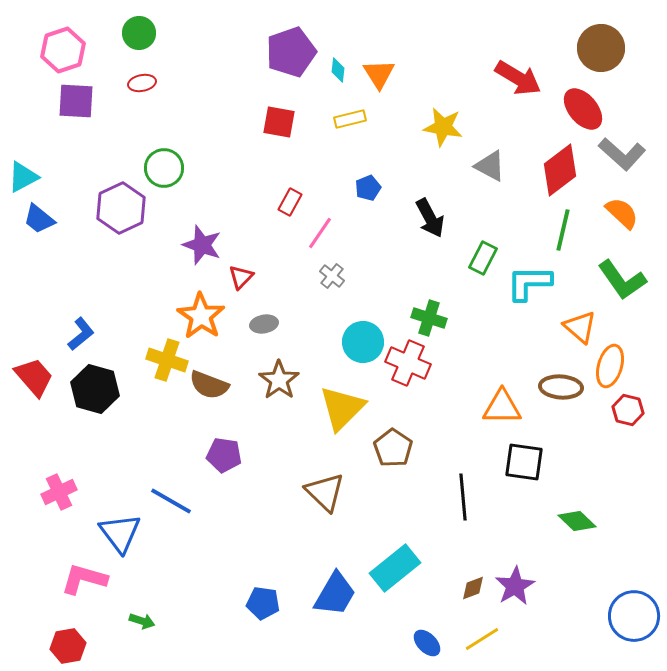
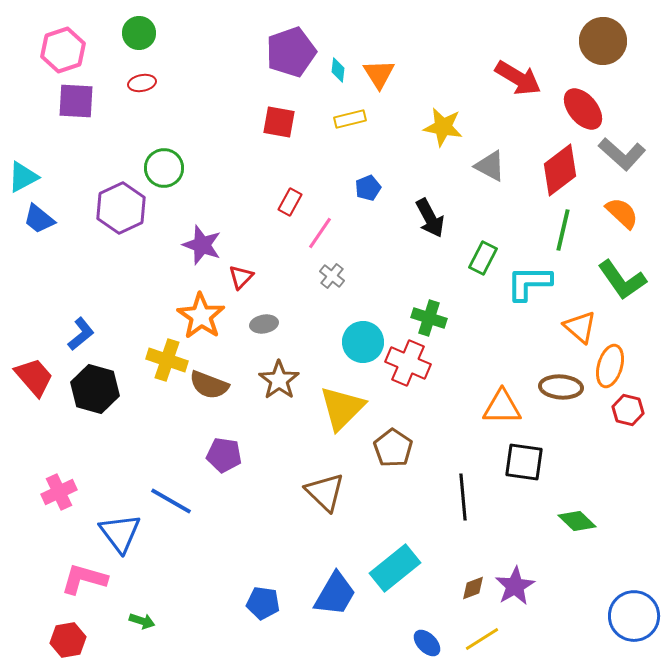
brown circle at (601, 48): moved 2 px right, 7 px up
red hexagon at (68, 646): moved 6 px up
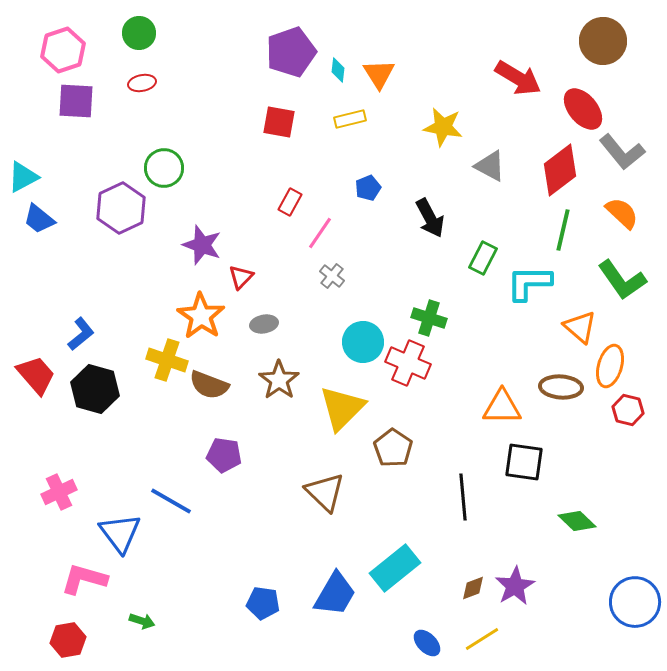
gray L-shape at (622, 154): moved 2 px up; rotated 9 degrees clockwise
red trapezoid at (34, 377): moved 2 px right, 2 px up
blue circle at (634, 616): moved 1 px right, 14 px up
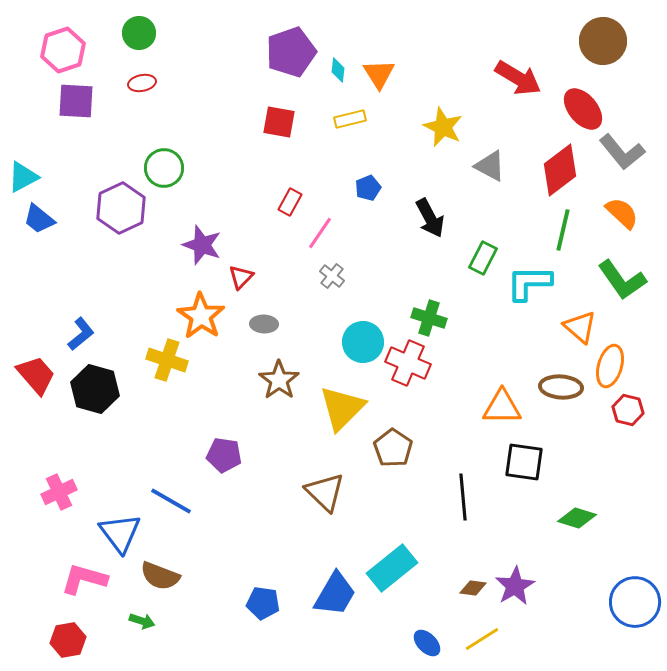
yellow star at (443, 127): rotated 15 degrees clockwise
gray ellipse at (264, 324): rotated 12 degrees clockwise
brown semicircle at (209, 385): moved 49 px left, 191 px down
green diamond at (577, 521): moved 3 px up; rotated 27 degrees counterclockwise
cyan rectangle at (395, 568): moved 3 px left
brown diamond at (473, 588): rotated 28 degrees clockwise
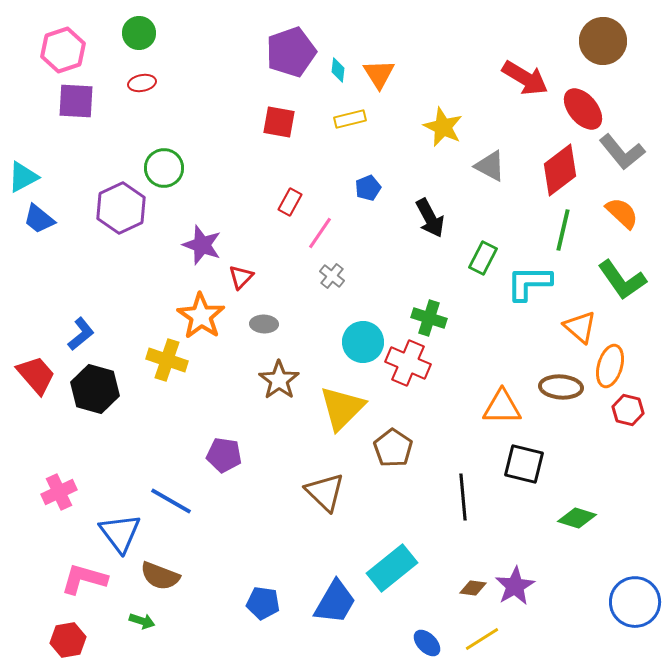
red arrow at (518, 78): moved 7 px right
black square at (524, 462): moved 2 px down; rotated 6 degrees clockwise
blue trapezoid at (335, 594): moved 8 px down
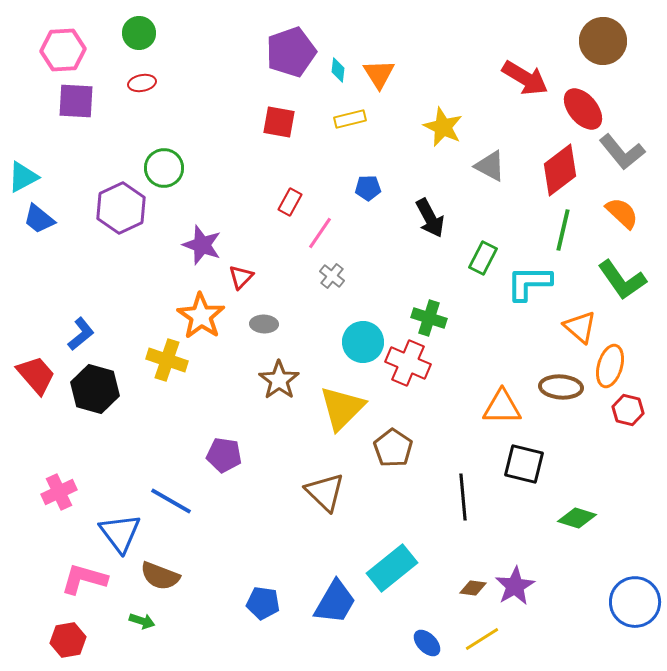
pink hexagon at (63, 50): rotated 15 degrees clockwise
blue pentagon at (368, 188): rotated 20 degrees clockwise
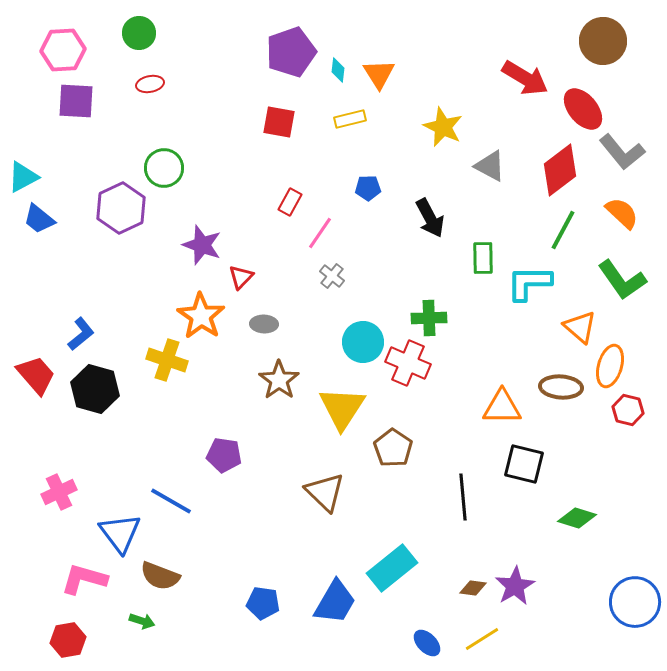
red ellipse at (142, 83): moved 8 px right, 1 px down
green line at (563, 230): rotated 15 degrees clockwise
green rectangle at (483, 258): rotated 28 degrees counterclockwise
green cross at (429, 318): rotated 20 degrees counterclockwise
yellow triangle at (342, 408): rotated 12 degrees counterclockwise
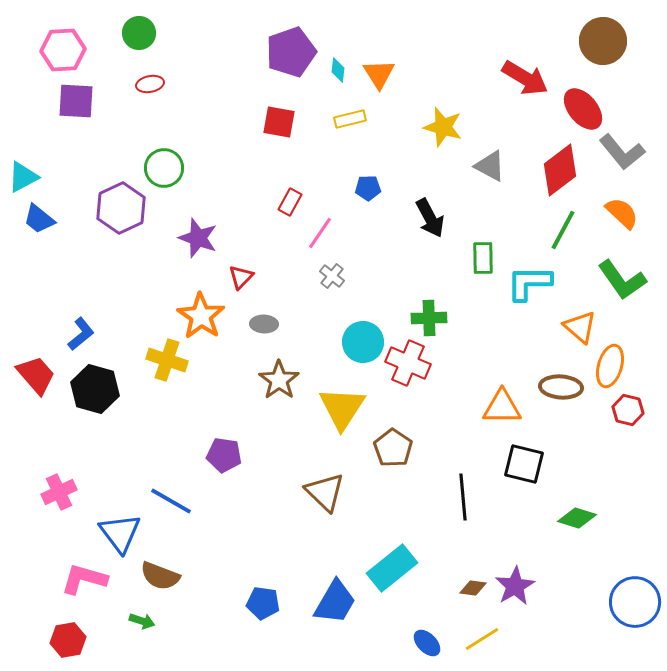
yellow star at (443, 127): rotated 9 degrees counterclockwise
purple star at (202, 245): moved 4 px left, 7 px up
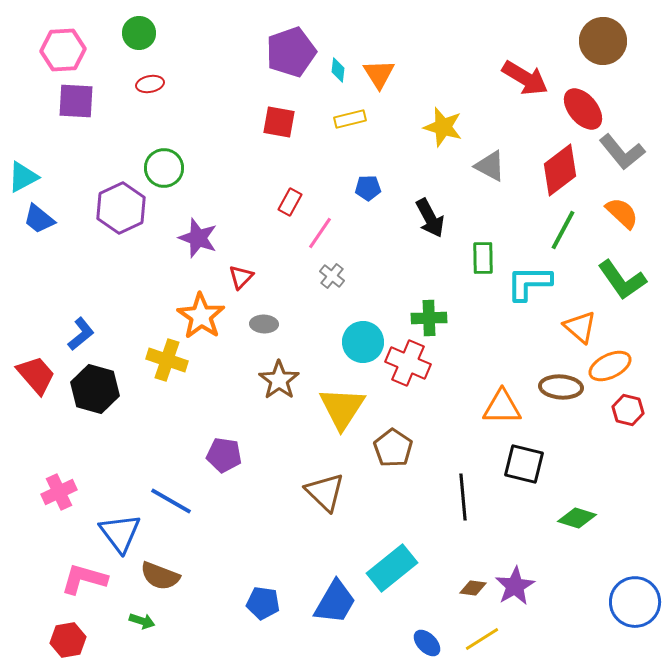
orange ellipse at (610, 366): rotated 48 degrees clockwise
